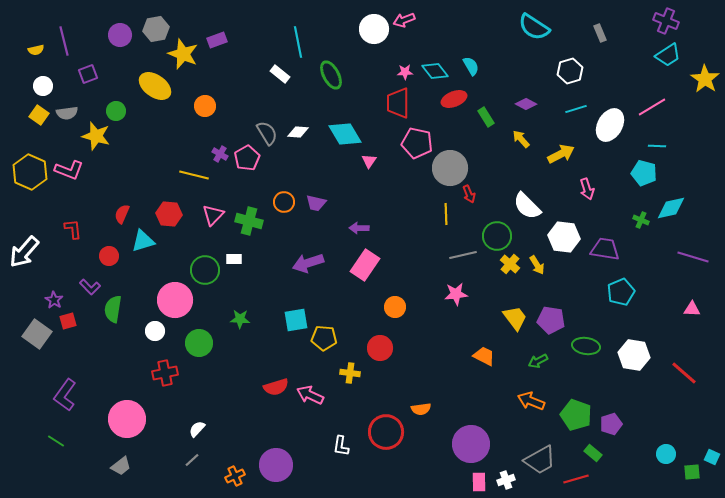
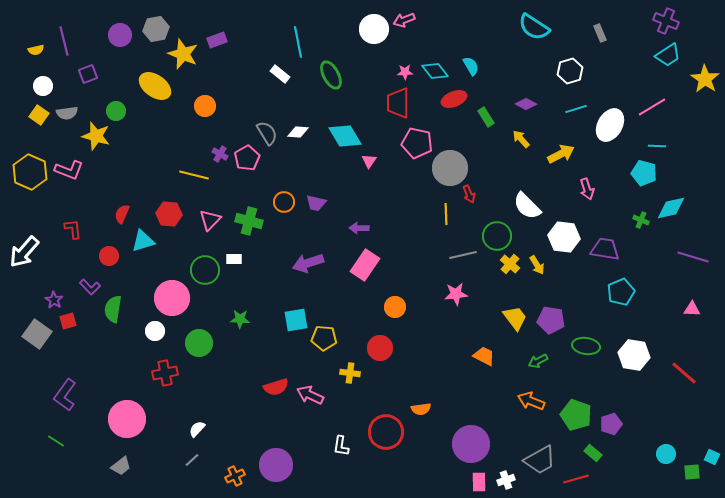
cyan diamond at (345, 134): moved 2 px down
pink triangle at (213, 215): moved 3 px left, 5 px down
pink circle at (175, 300): moved 3 px left, 2 px up
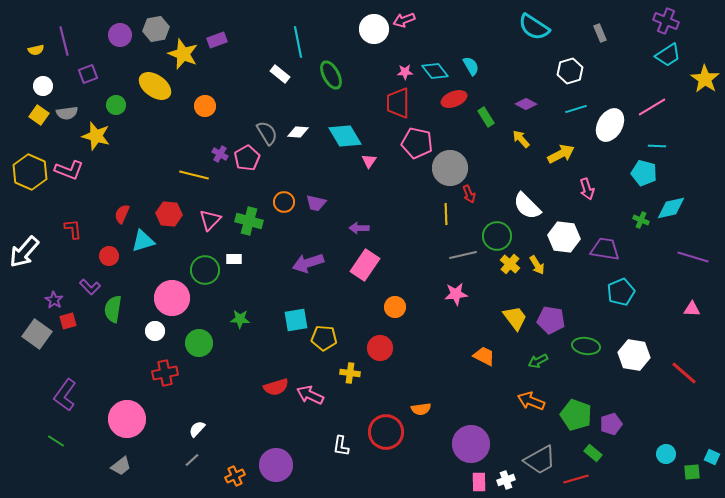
green circle at (116, 111): moved 6 px up
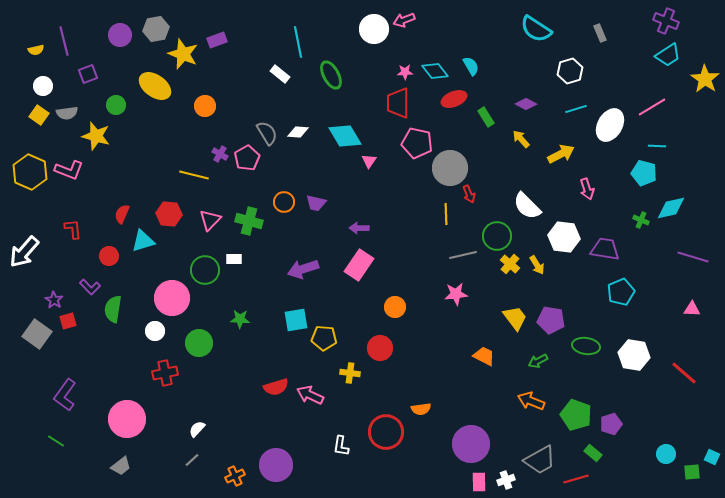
cyan semicircle at (534, 27): moved 2 px right, 2 px down
purple arrow at (308, 263): moved 5 px left, 6 px down
pink rectangle at (365, 265): moved 6 px left
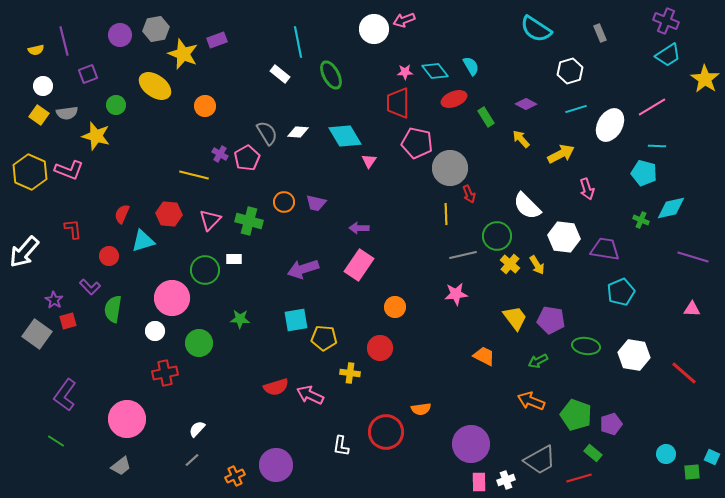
red line at (576, 479): moved 3 px right, 1 px up
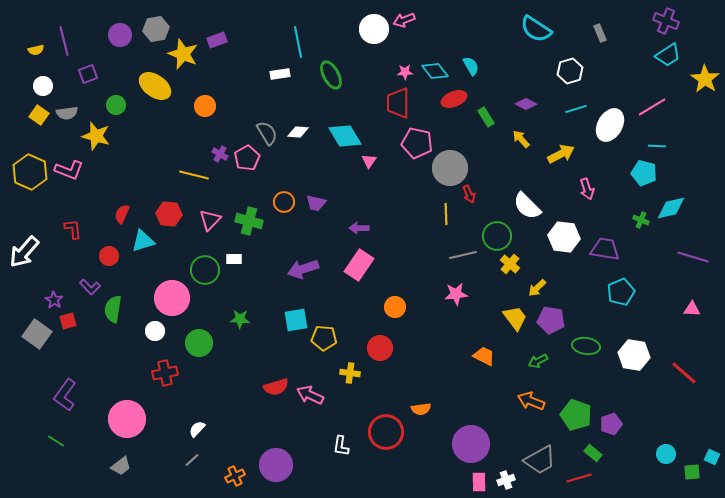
white rectangle at (280, 74): rotated 48 degrees counterclockwise
yellow arrow at (537, 265): moved 23 px down; rotated 78 degrees clockwise
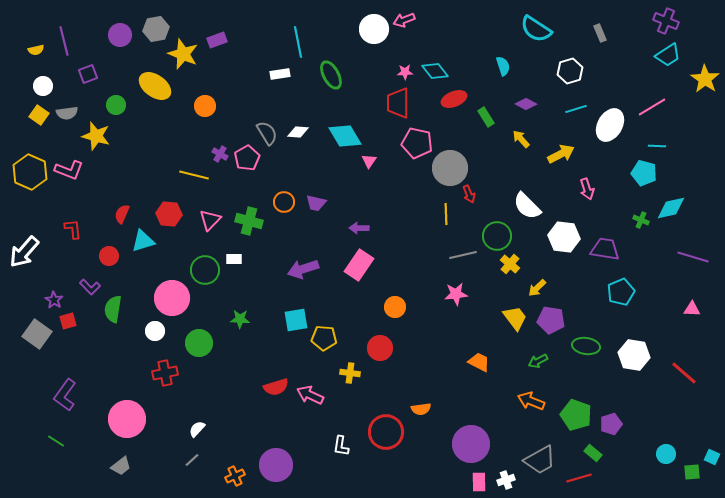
cyan semicircle at (471, 66): moved 32 px right; rotated 12 degrees clockwise
orange trapezoid at (484, 356): moved 5 px left, 6 px down
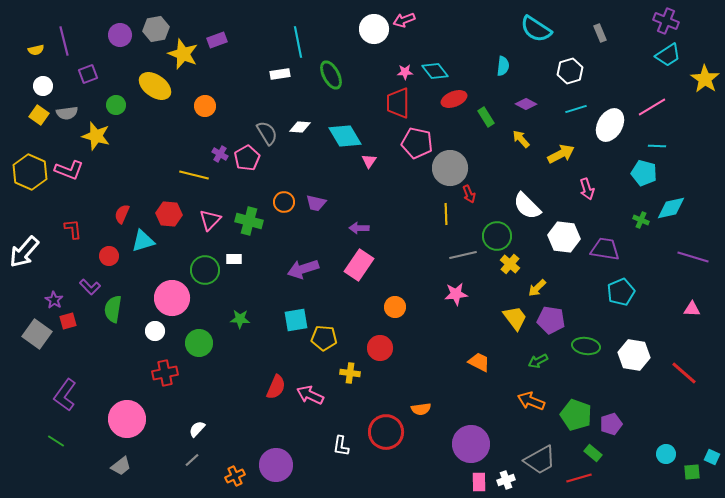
cyan semicircle at (503, 66): rotated 24 degrees clockwise
white diamond at (298, 132): moved 2 px right, 5 px up
red semicircle at (276, 387): rotated 50 degrees counterclockwise
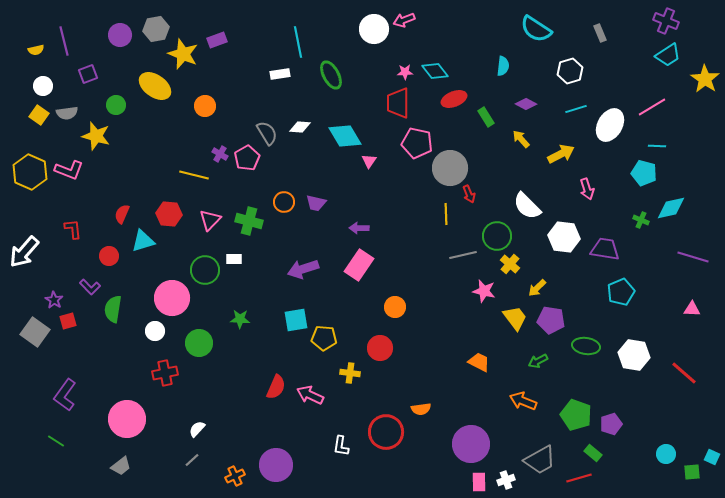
pink star at (456, 294): moved 28 px right, 3 px up; rotated 20 degrees clockwise
gray square at (37, 334): moved 2 px left, 2 px up
orange arrow at (531, 401): moved 8 px left
